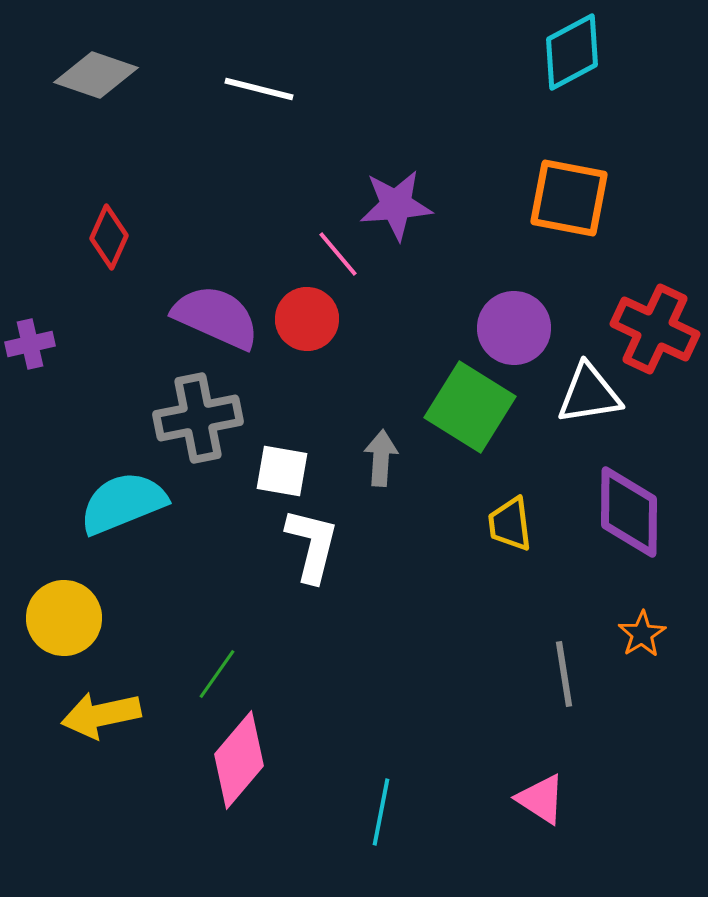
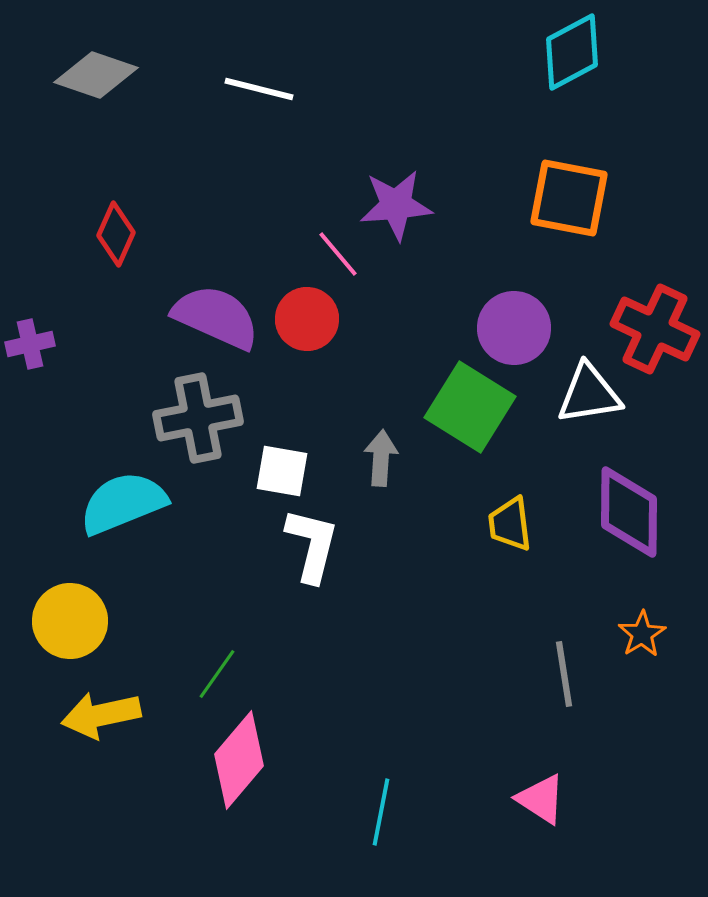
red diamond: moved 7 px right, 3 px up
yellow circle: moved 6 px right, 3 px down
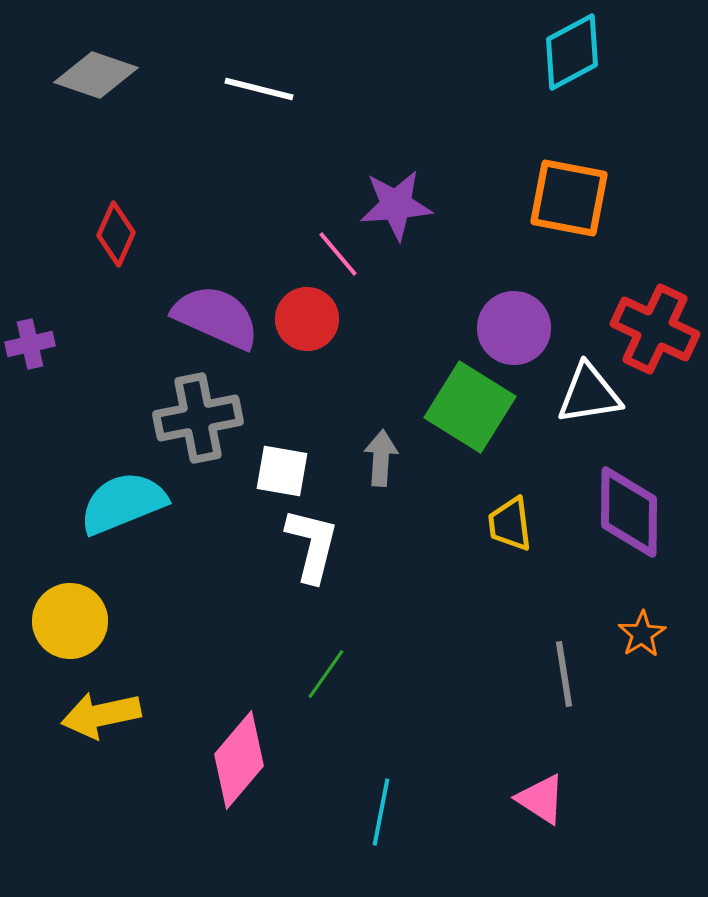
green line: moved 109 px right
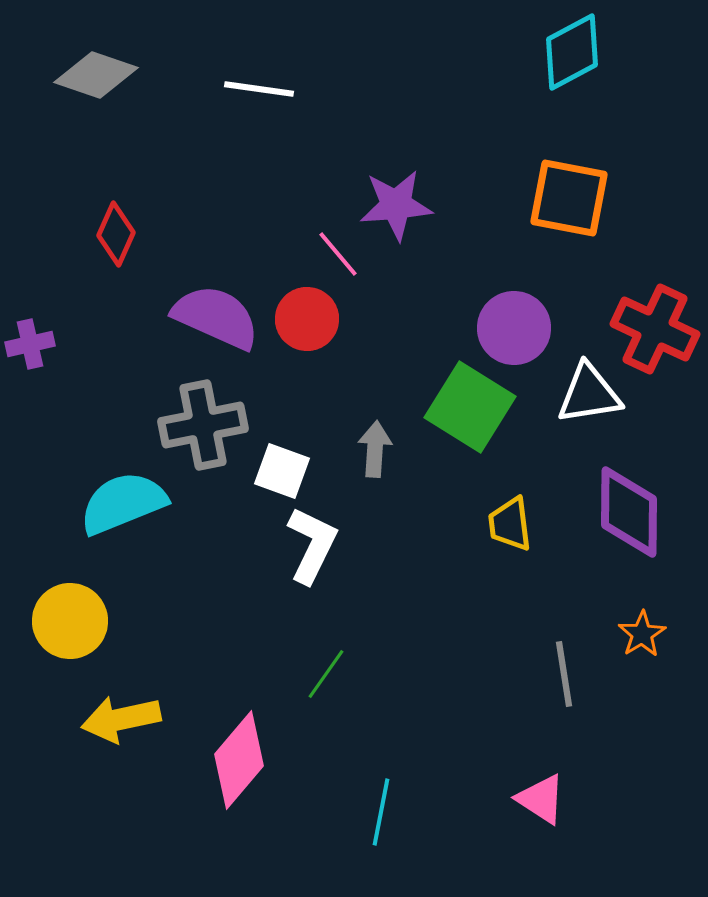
white line: rotated 6 degrees counterclockwise
gray cross: moved 5 px right, 7 px down
gray arrow: moved 6 px left, 9 px up
white square: rotated 10 degrees clockwise
white L-shape: rotated 12 degrees clockwise
yellow arrow: moved 20 px right, 4 px down
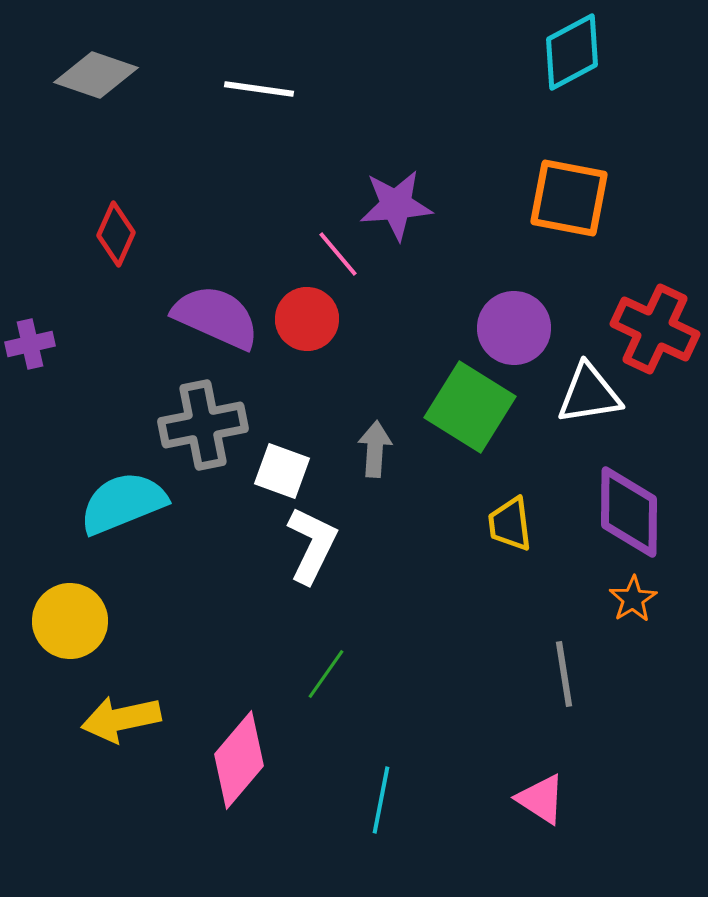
orange star: moved 9 px left, 35 px up
cyan line: moved 12 px up
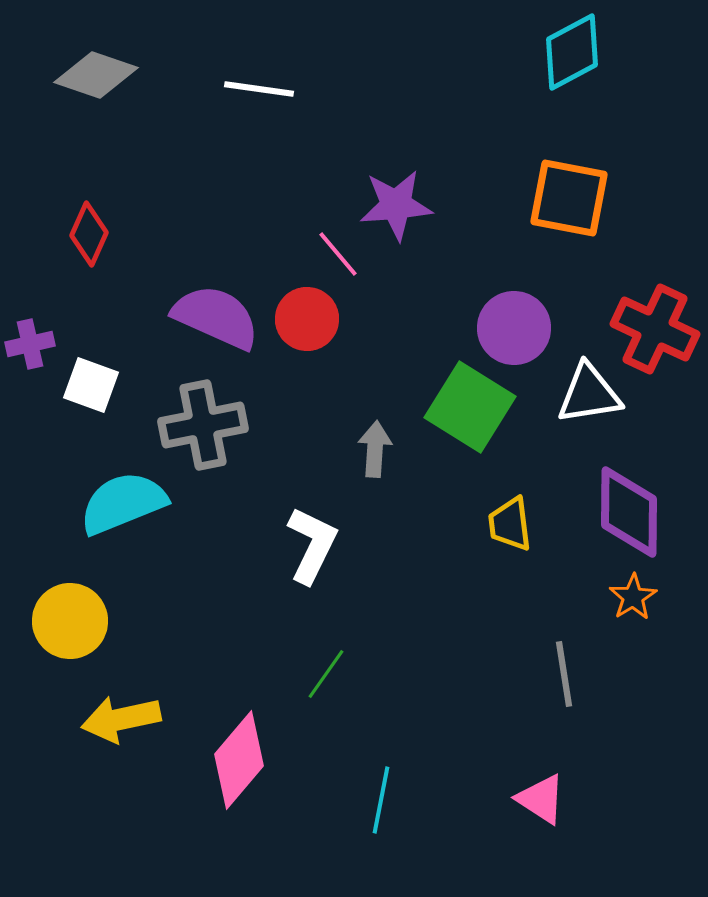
red diamond: moved 27 px left
white square: moved 191 px left, 86 px up
orange star: moved 2 px up
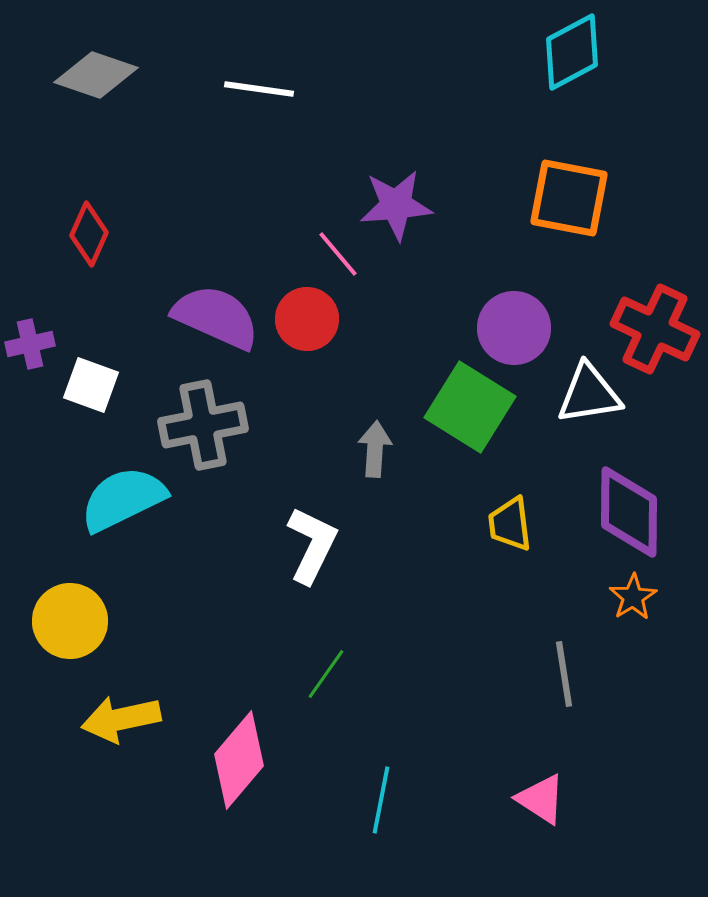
cyan semicircle: moved 4 px up; rotated 4 degrees counterclockwise
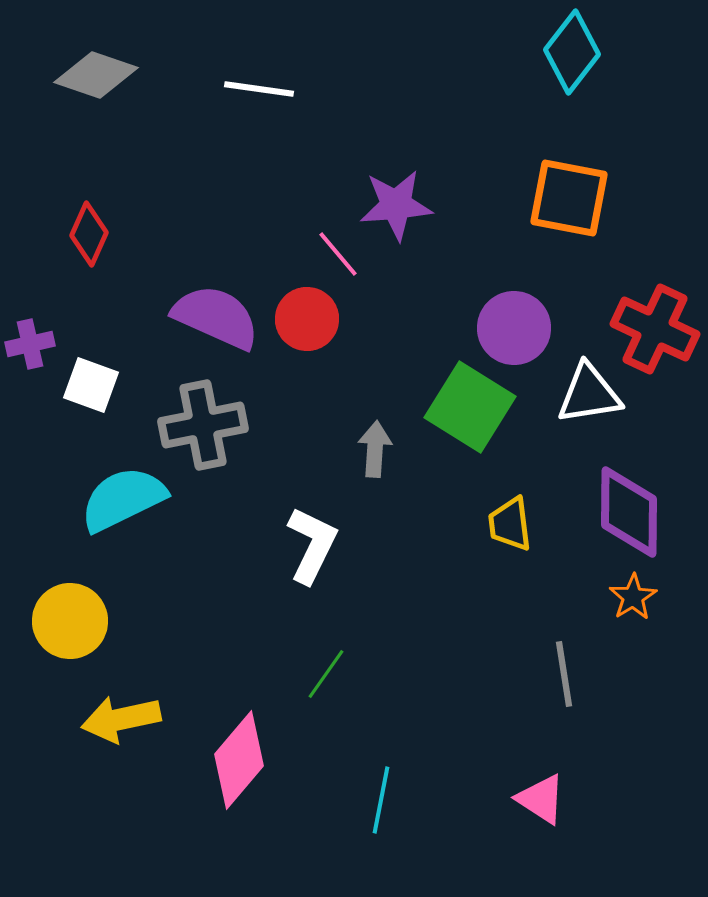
cyan diamond: rotated 24 degrees counterclockwise
